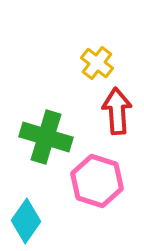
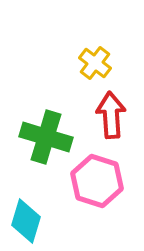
yellow cross: moved 2 px left
red arrow: moved 6 px left, 4 px down
cyan diamond: rotated 18 degrees counterclockwise
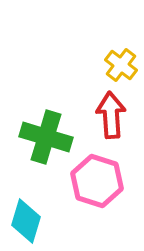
yellow cross: moved 26 px right, 2 px down
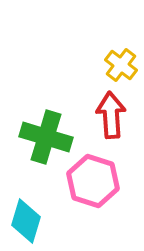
pink hexagon: moved 4 px left
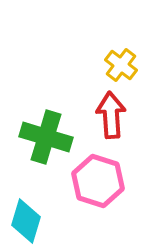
pink hexagon: moved 5 px right
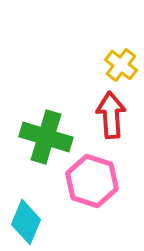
pink hexagon: moved 6 px left
cyan diamond: moved 1 px down; rotated 6 degrees clockwise
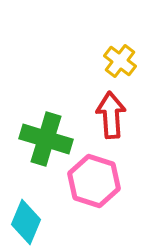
yellow cross: moved 1 px left, 4 px up
green cross: moved 2 px down
pink hexagon: moved 2 px right
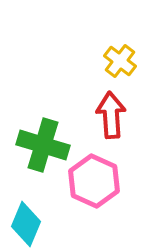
green cross: moved 3 px left, 6 px down
pink hexagon: rotated 6 degrees clockwise
cyan diamond: moved 2 px down
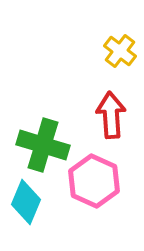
yellow cross: moved 10 px up
cyan diamond: moved 22 px up
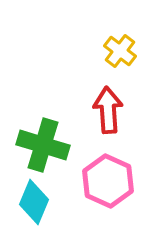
red arrow: moved 3 px left, 5 px up
pink hexagon: moved 14 px right
cyan diamond: moved 8 px right
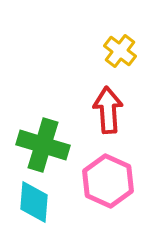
cyan diamond: rotated 18 degrees counterclockwise
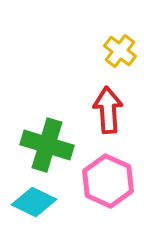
green cross: moved 4 px right
cyan diamond: rotated 69 degrees counterclockwise
